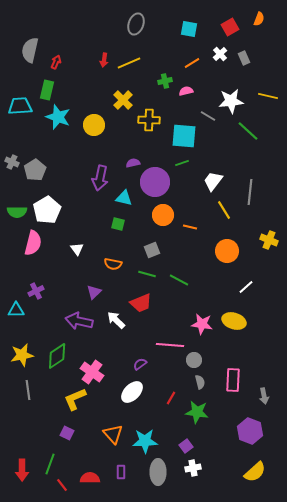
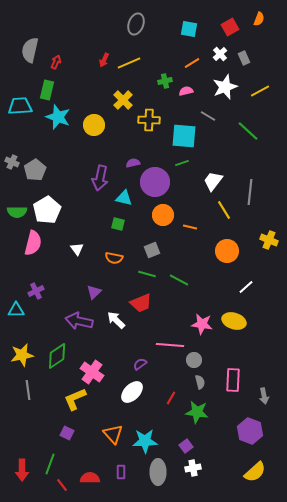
red arrow at (104, 60): rotated 16 degrees clockwise
yellow line at (268, 96): moved 8 px left, 5 px up; rotated 42 degrees counterclockwise
white star at (231, 101): moved 6 px left, 14 px up; rotated 15 degrees counterclockwise
orange semicircle at (113, 264): moved 1 px right, 6 px up
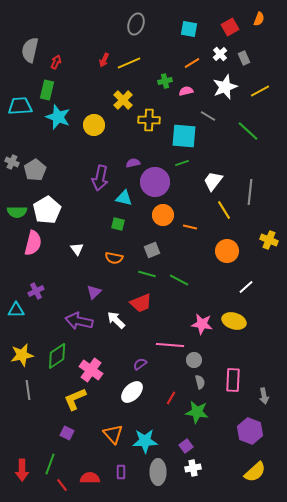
pink cross at (92, 372): moved 1 px left, 2 px up
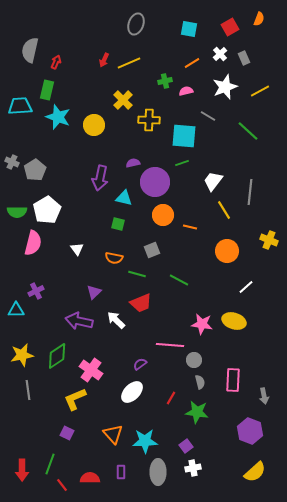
green line at (147, 274): moved 10 px left
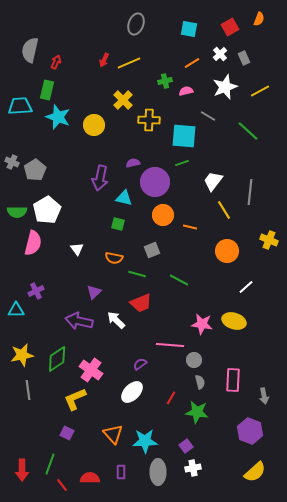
green diamond at (57, 356): moved 3 px down
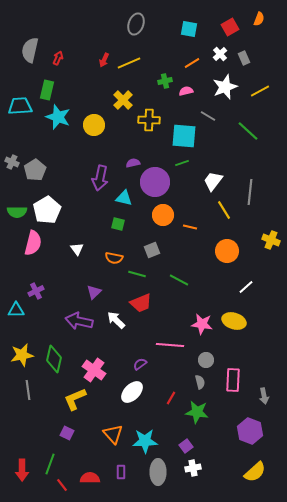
red arrow at (56, 62): moved 2 px right, 4 px up
yellow cross at (269, 240): moved 2 px right
green diamond at (57, 359): moved 3 px left; rotated 44 degrees counterclockwise
gray circle at (194, 360): moved 12 px right
pink cross at (91, 370): moved 3 px right
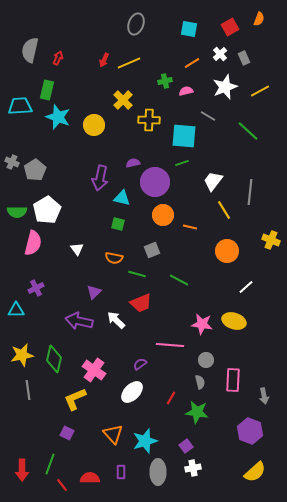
cyan triangle at (124, 198): moved 2 px left
purple cross at (36, 291): moved 3 px up
cyan star at (145, 441): rotated 15 degrees counterclockwise
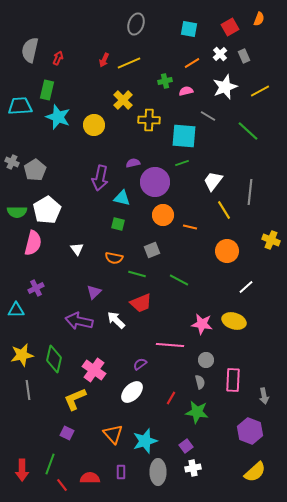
gray rectangle at (244, 58): moved 2 px up
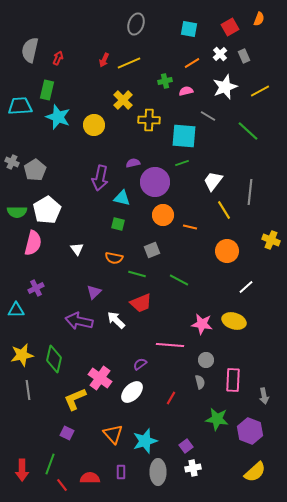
pink cross at (94, 370): moved 6 px right, 8 px down
green star at (197, 412): moved 20 px right, 7 px down
